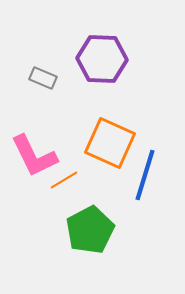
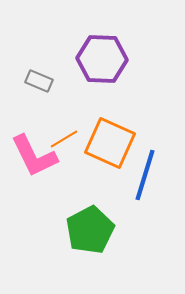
gray rectangle: moved 4 px left, 3 px down
orange line: moved 41 px up
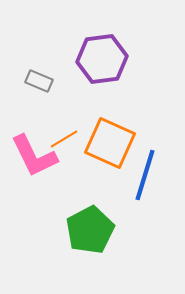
purple hexagon: rotated 9 degrees counterclockwise
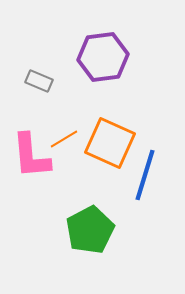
purple hexagon: moved 1 px right, 2 px up
pink L-shape: moved 3 px left; rotated 21 degrees clockwise
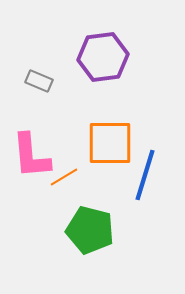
orange line: moved 38 px down
orange square: rotated 24 degrees counterclockwise
green pentagon: rotated 30 degrees counterclockwise
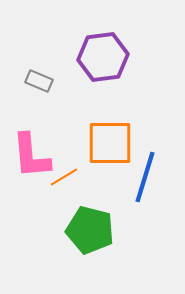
blue line: moved 2 px down
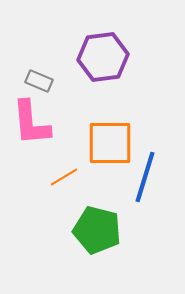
pink L-shape: moved 33 px up
green pentagon: moved 7 px right
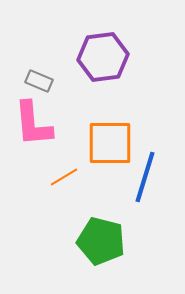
pink L-shape: moved 2 px right, 1 px down
green pentagon: moved 4 px right, 11 px down
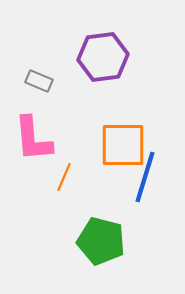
pink L-shape: moved 15 px down
orange square: moved 13 px right, 2 px down
orange line: rotated 36 degrees counterclockwise
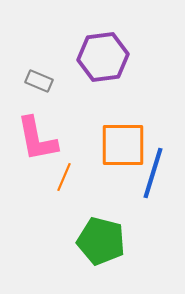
pink L-shape: moved 4 px right; rotated 6 degrees counterclockwise
blue line: moved 8 px right, 4 px up
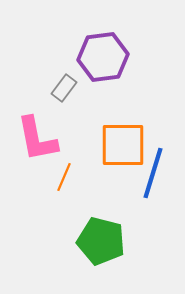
gray rectangle: moved 25 px right, 7 px down; rotated 76 degrees counterclockwise
